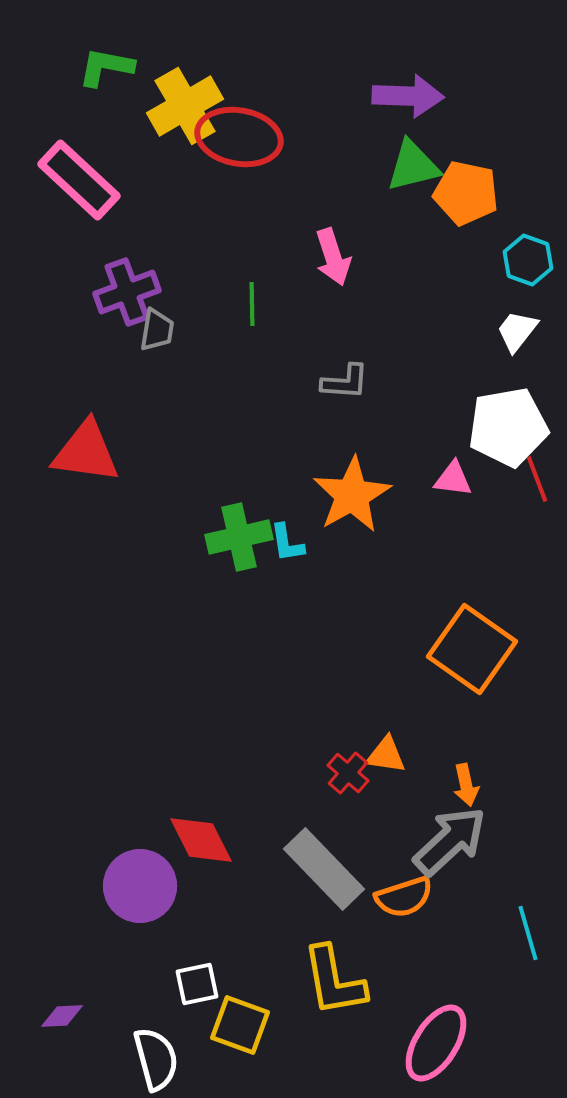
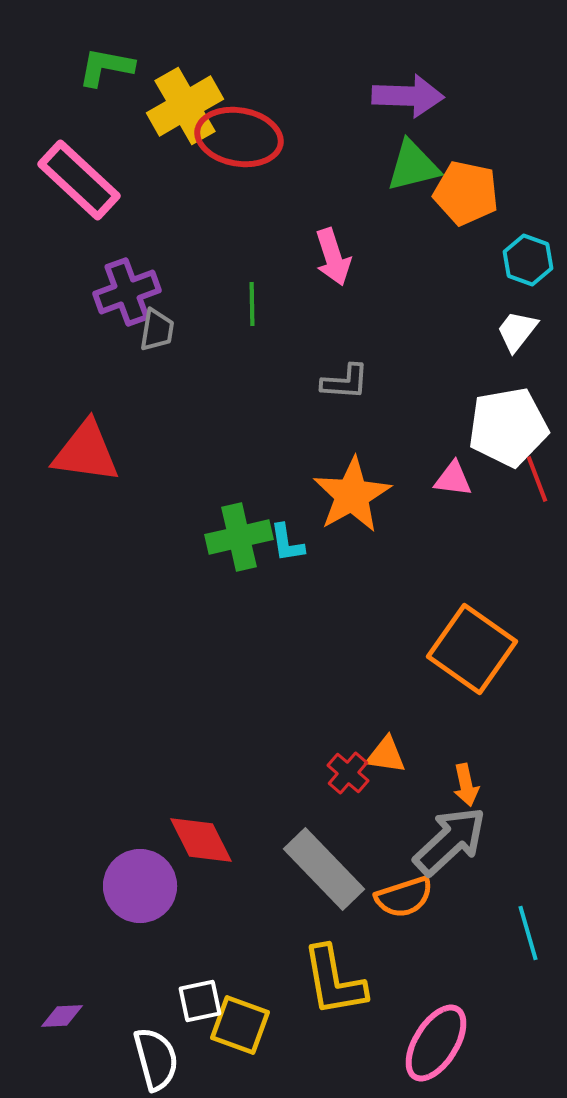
white square: moved 3 px right, 17 px down
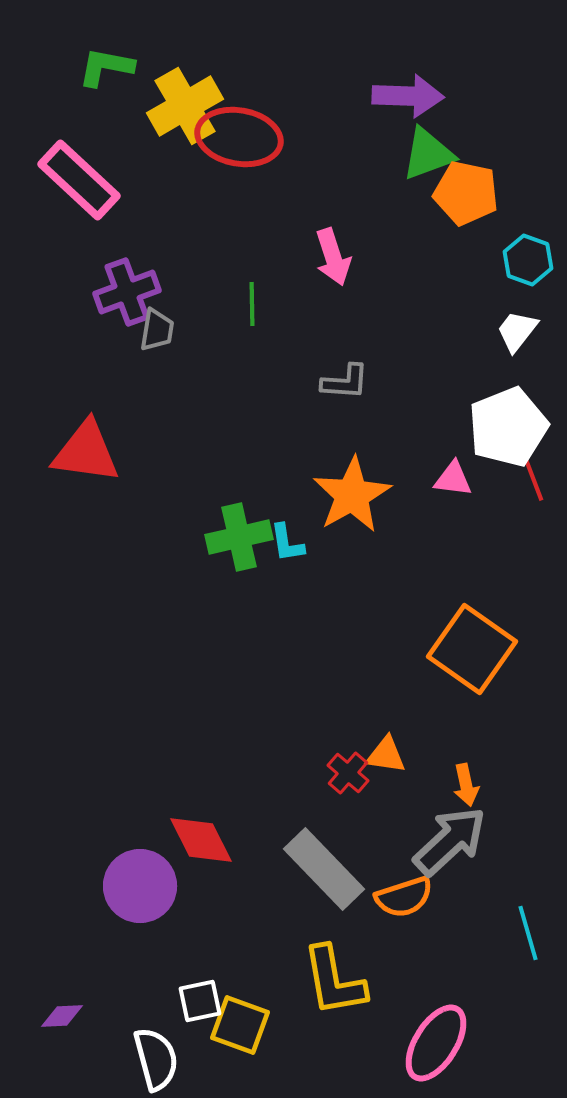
green triangle: moved 15 px right, 12 px up; rotated 6 degrees counterclockwise
white pentagon: rotated 12 degrees counterclockwise
red line: moved 4 px left, 1 px up
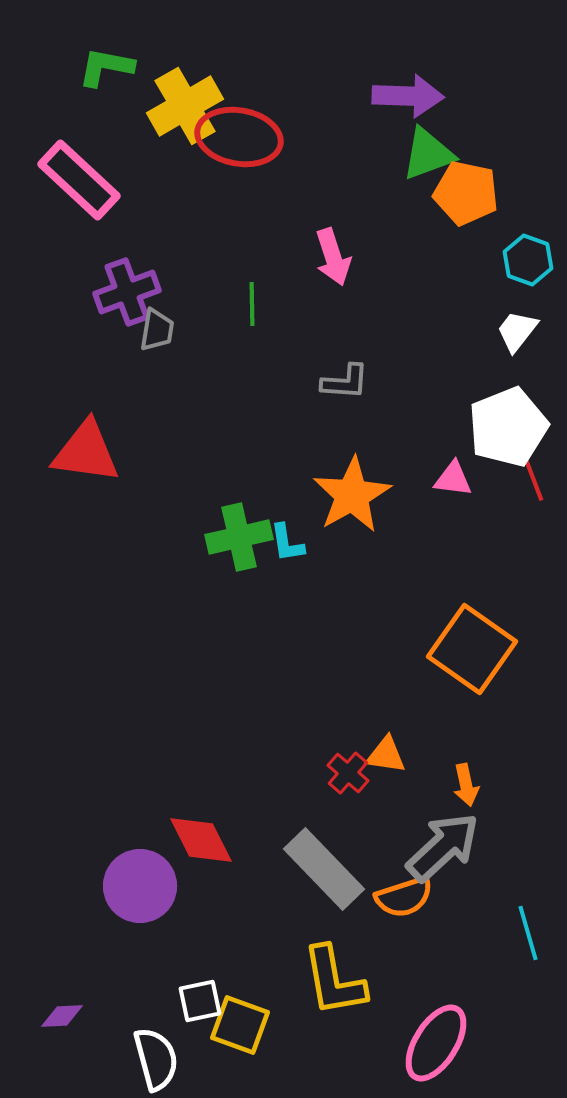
gray arrow: moved 7 px left, 6 px down
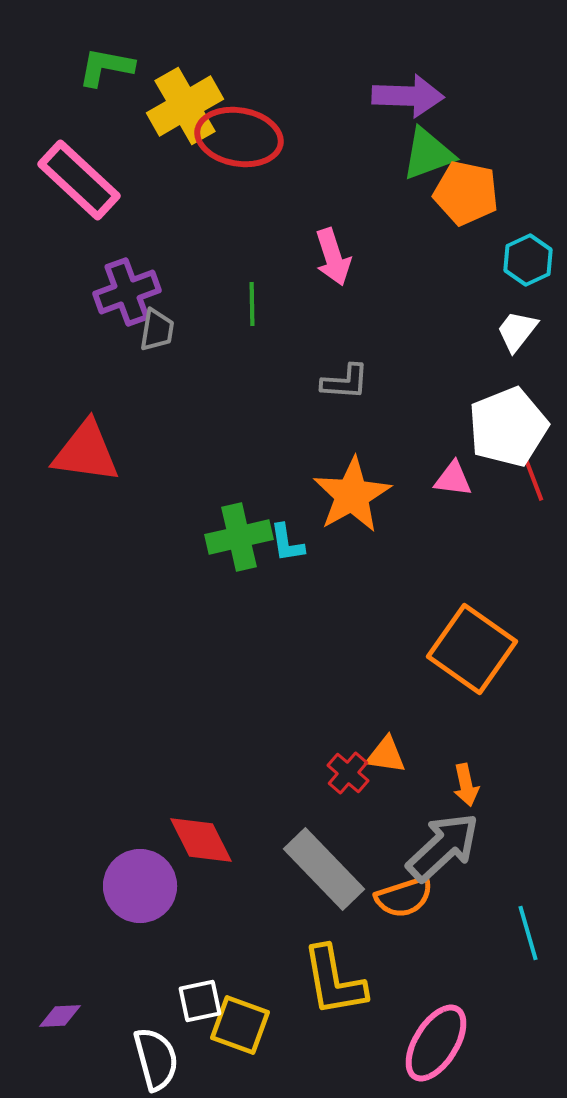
cyan hexagon: rotated 15 degrees clockwise
purple diamond: moved 2 px left
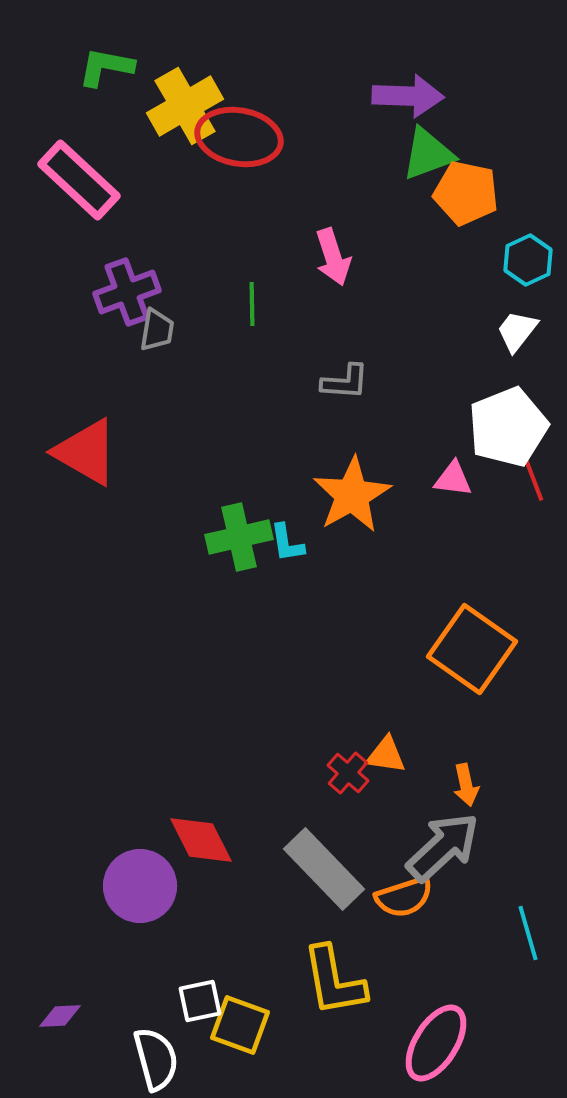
red triangle: rotated 22 degrees clockwise
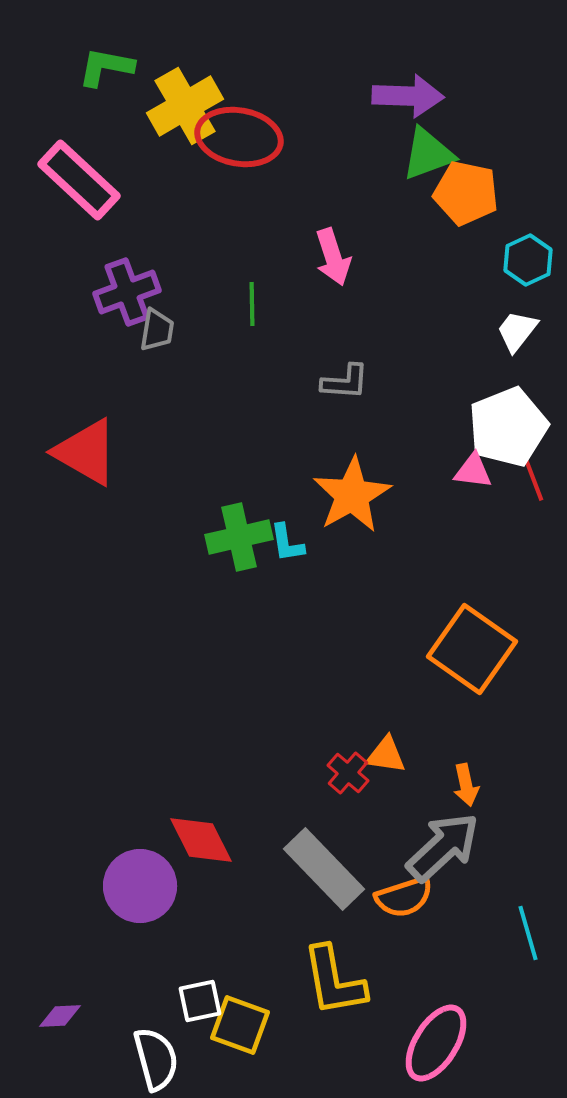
pink triangle: moved 20 px right, 8 px up
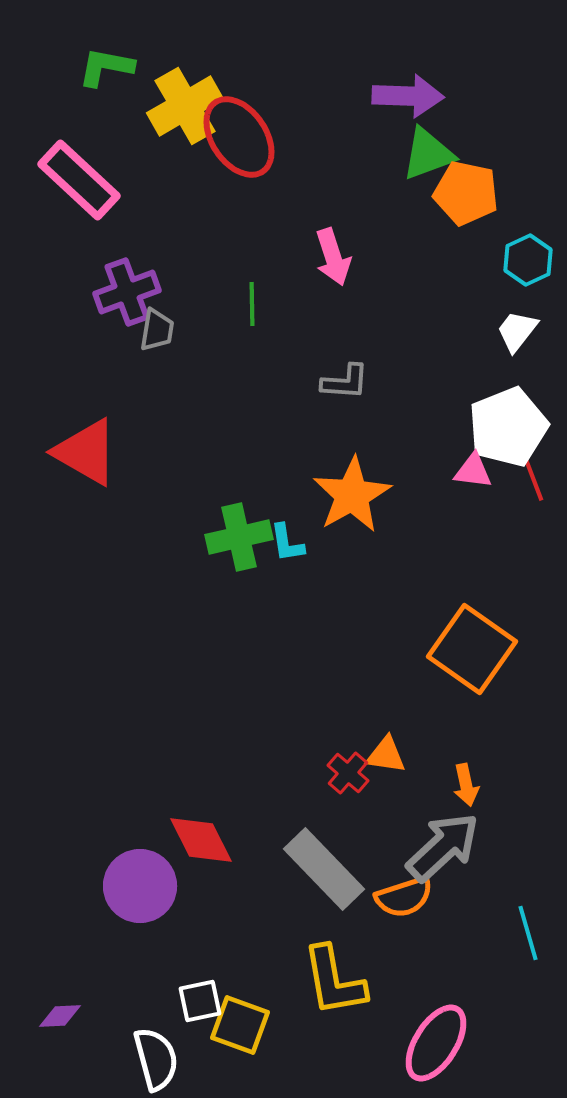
red ellipse: rotated 46 degrees clockwise
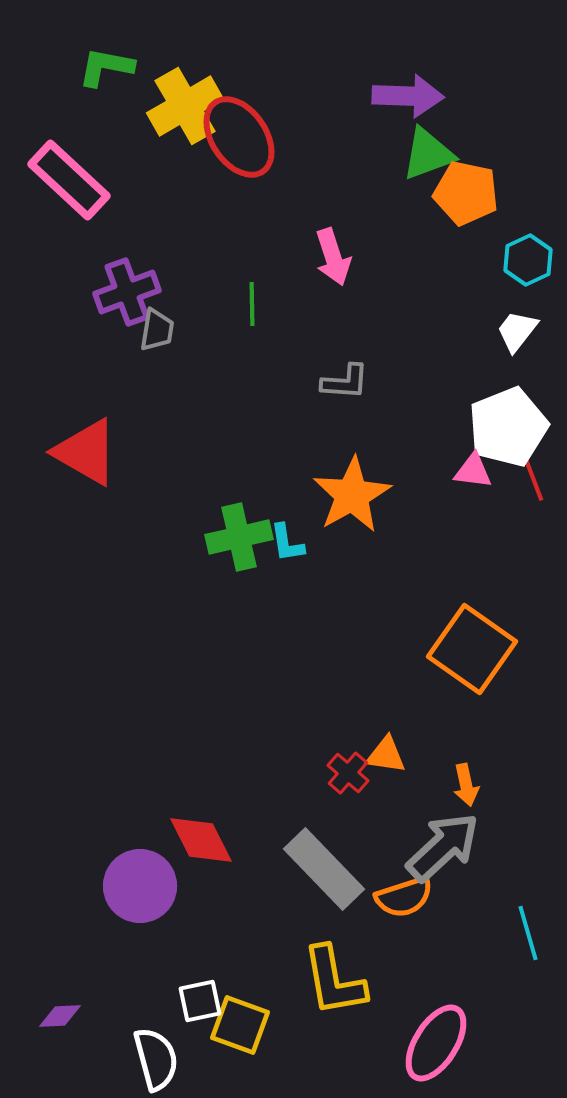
pink rectangle: moved 10 px left
